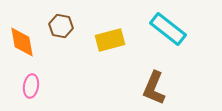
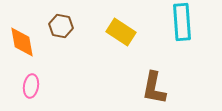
cyan rectangle: moved 14 px right, 7 px up; rotated 48 degrees clockwise
yellow rectangle: moved 11 px right, 8 px up; rotated 48 degrees clockwise
brown L-shape: rotated 12 degrees counterclockwise
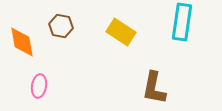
cyan rectangle: rotated 12 degrees clockwise
pink ellipse: moved 8 px right
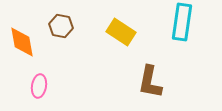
brown L-shape: moved 4 px left, 6 px up
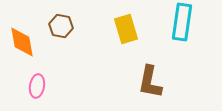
yellow rectangle: moved 5 px right, 3 px up; rotated 40 degrees clockwise
pink ellipse: moved 2 px left
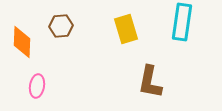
brown hexagon: rotated 15 degrees counterclockwise
orange diamond: rotated 12 degrees clockwise
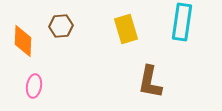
orange diamond: moved 1 px right, 1 px up
pink ellipse: moved 3 px left
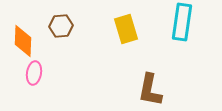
brown L-shape: moved 8 px down
pink ellipse: moved 13 px up
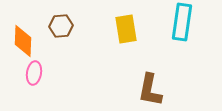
yellow rectangle: rotated 8 degrees clockwise
